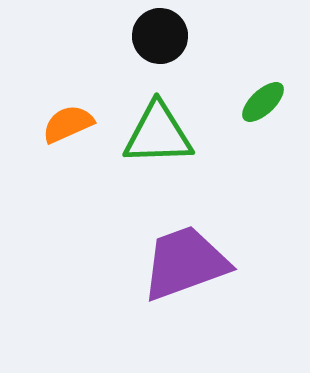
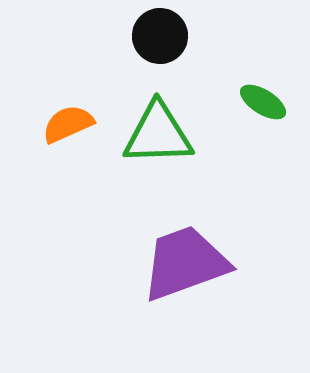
green ellipse: rotated 75 degrees clockwise
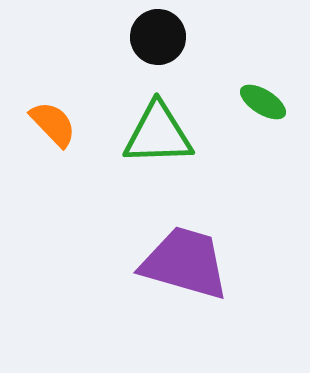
black circle: moved 2 px left, 1 px down
orange semicircle: moved 15 px left; rotated 70 degrees clockwise
purple trapezoid: rotated 36 degrees clockwise
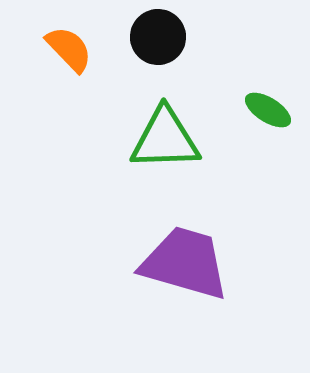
green ellipse: moved 5 px right, 8 px down
orange semicircle: moved 16 px right, 75 px up
green triangle: moved 7 px right, 5 px down
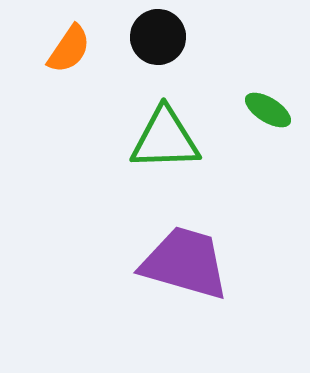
orange semicircle: rotated 78 degrees clockwise
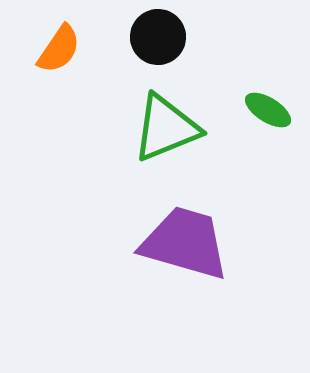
orange semicircle: moved 10 px left
green triangle: moved 1 px right, 11 px up; rotated 20 degrees counterclockwise
purple trapezoid: moved 20 px up
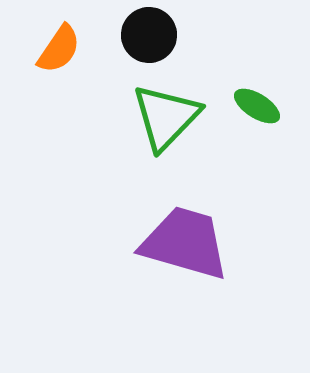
black circle: moved 9 px left, 2 px up
green ellipse: moved 11 px left, 4 px up
green triangle: moved 11 px up; rotated 24 degrees counterclockwise
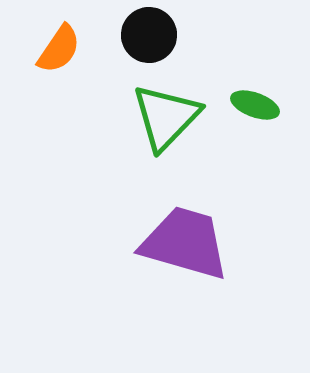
green ellipse: moved 2 px left, 1 px up; rotated 12 degrees counterclockwise
